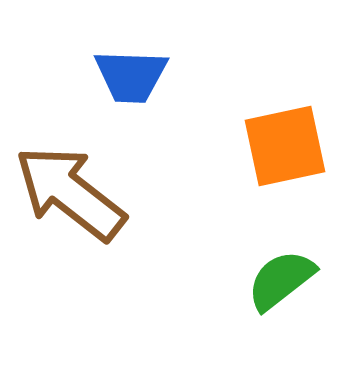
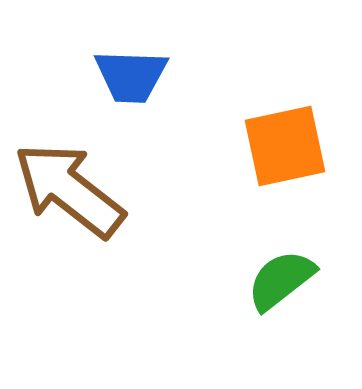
brown arrow: moved 1 px left, 3 px up
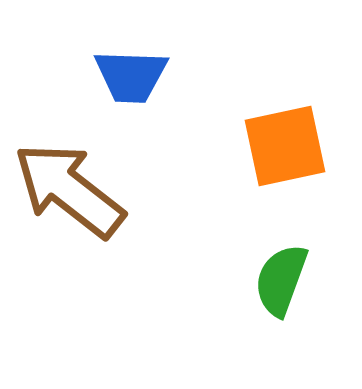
green semicircle: rotated 32 degrees counterclockwise
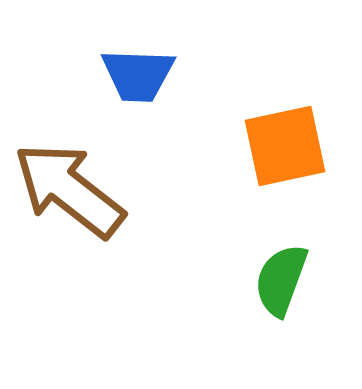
blue trapezoid: moved 7 px right, 1 px up
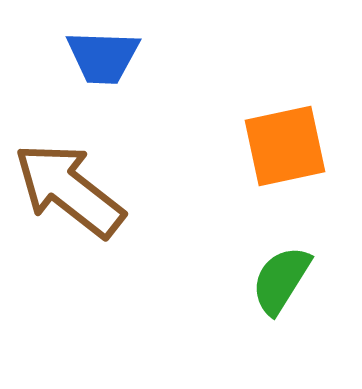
blue trapezoid: moved 35 px left, 18 px up
green semicircle: rotated 12 degrees clockwise
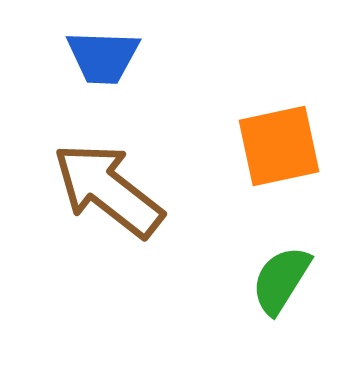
orange square: moved 6 px left
brown arrow: moved 39 px right
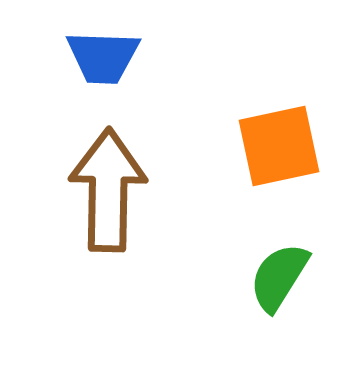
brown arrow: rotated 53 degrees clockwise
green semicircle: moved 2 px left, 3 px up
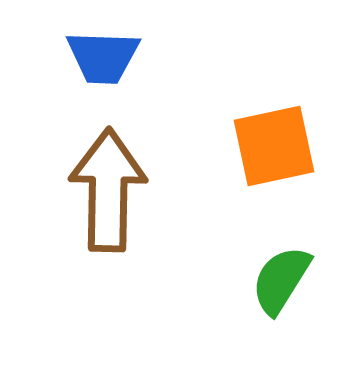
orange square: moved 5 px left
green semicircle: moved 2 px right, 3 px down
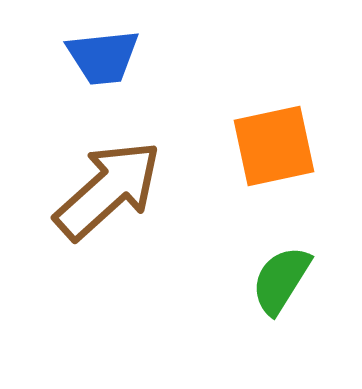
blue trapezoid: rotated 8 degrees counterclockwise
brown arrow: rotated 47 degrees clockwise
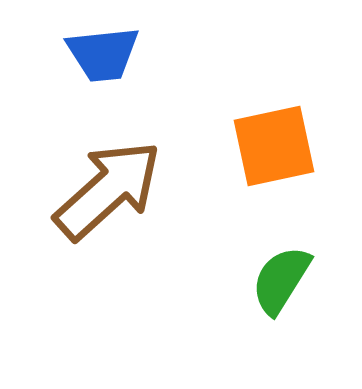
blue trapezoid: moved 3 px up
